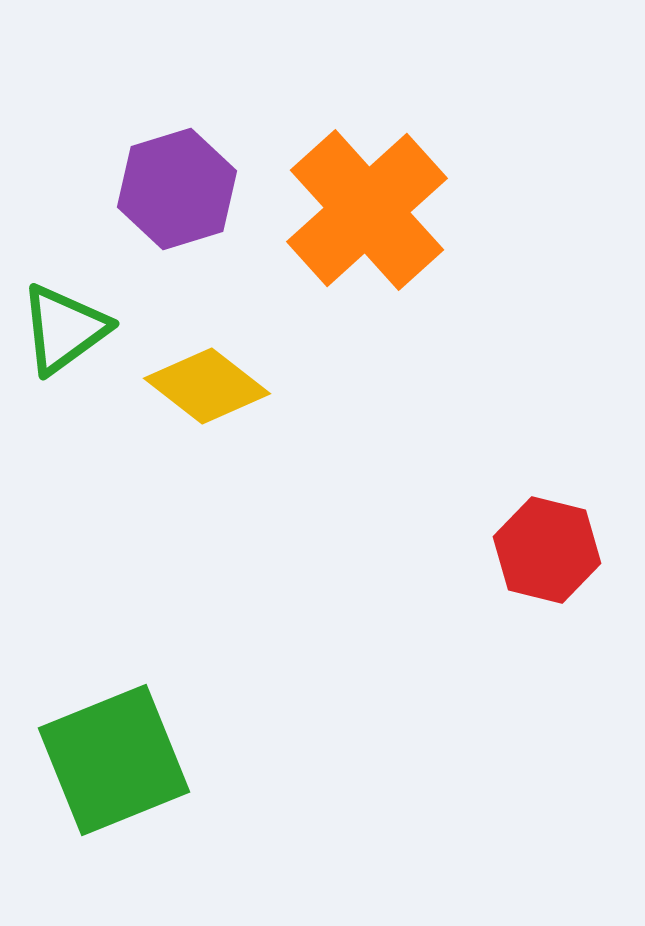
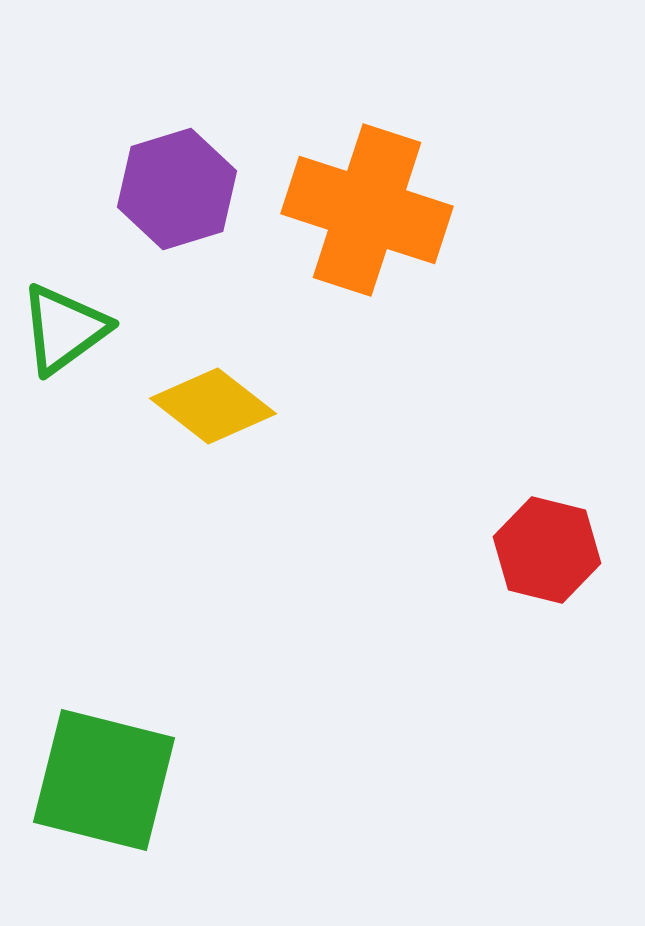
orange cross: rotated 30 degrees counterclockwise
yellow diamond: moved 6 px right, 20 px down
green square: moved 10 px left, 20 px down; rotated 36 degrees clockwise
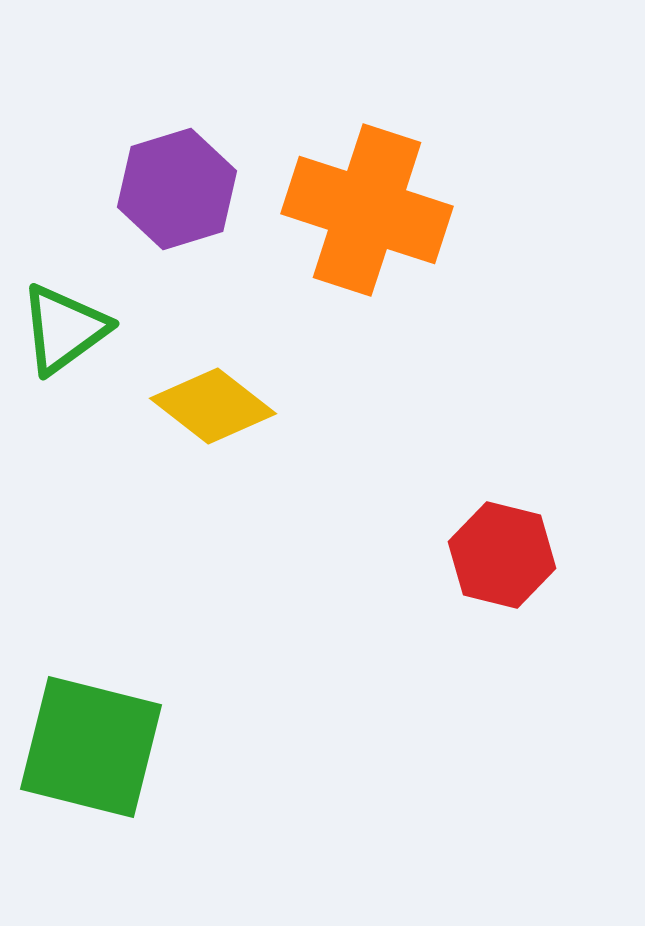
red hexagon: moved 45 px left, 5 px down
green square: moved 13 px left, 33 px up
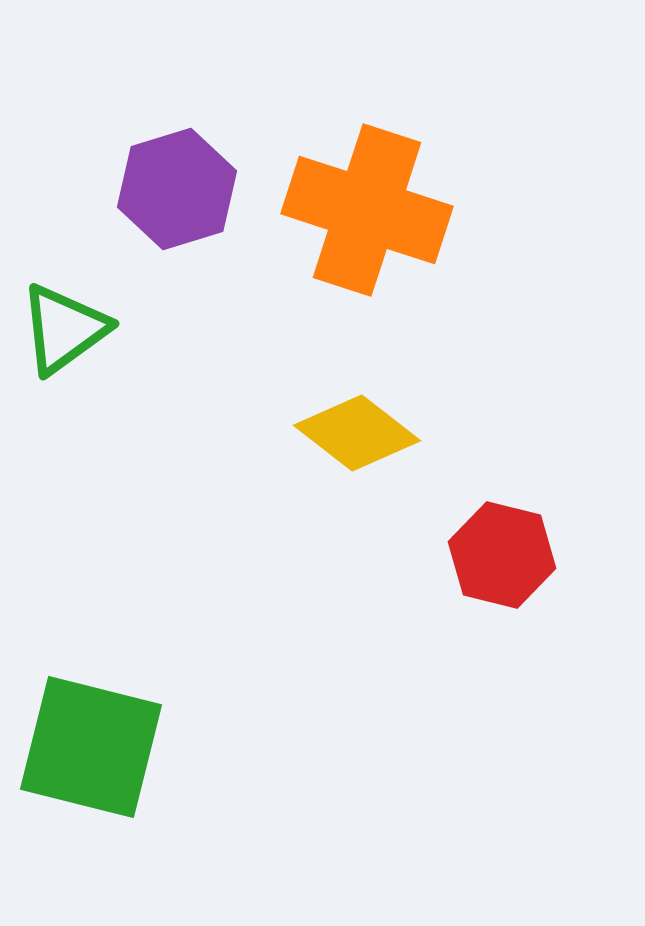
yellow diamond: moved 144 px right, 27 px down
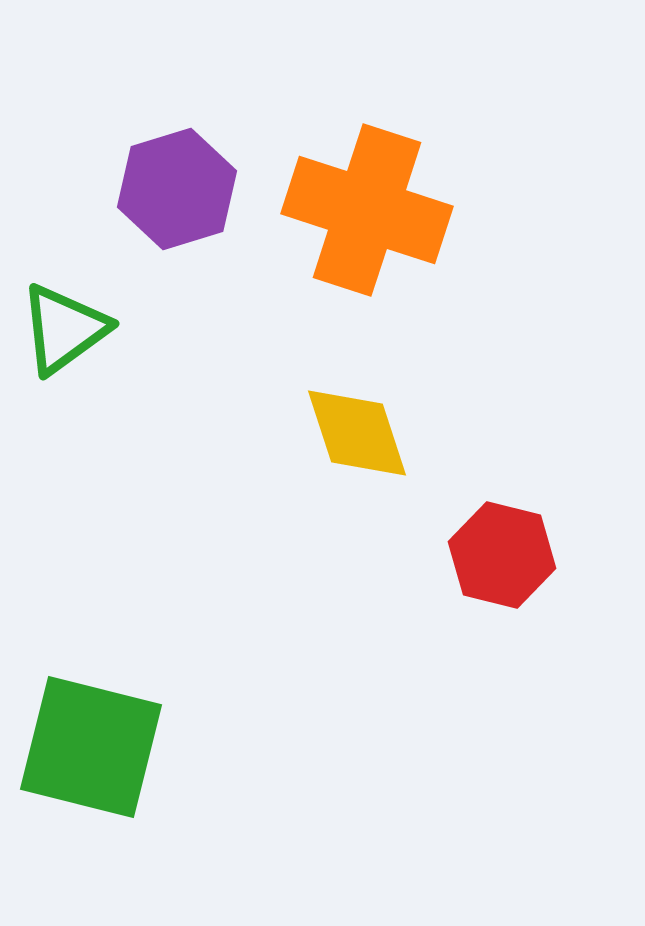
yellow diamond: rotated 34 degrees clockwise
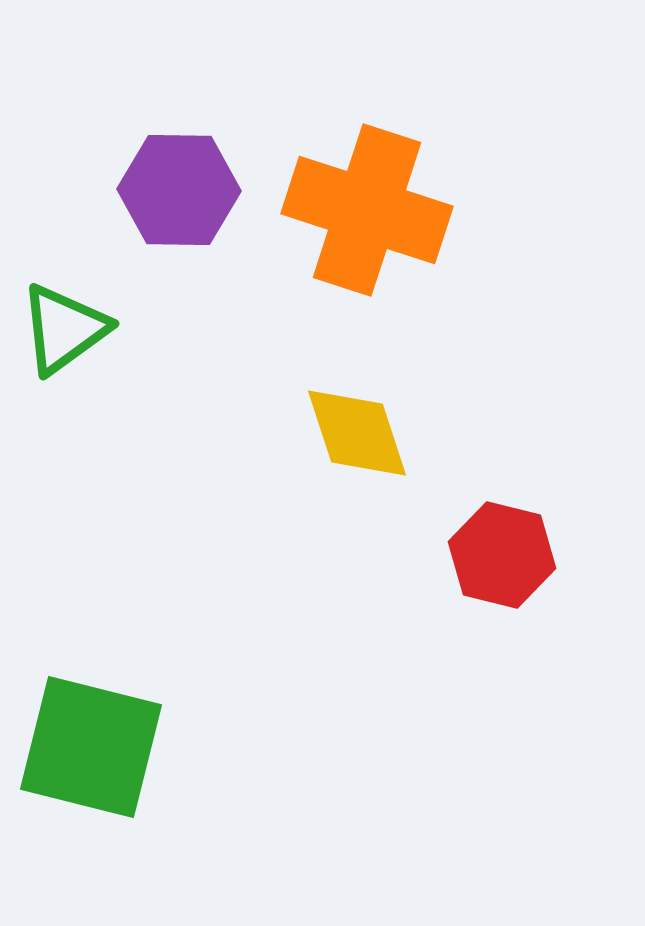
purple hexagon: moved 2 px right, 1 px down; rotated 18 degrees clockwise
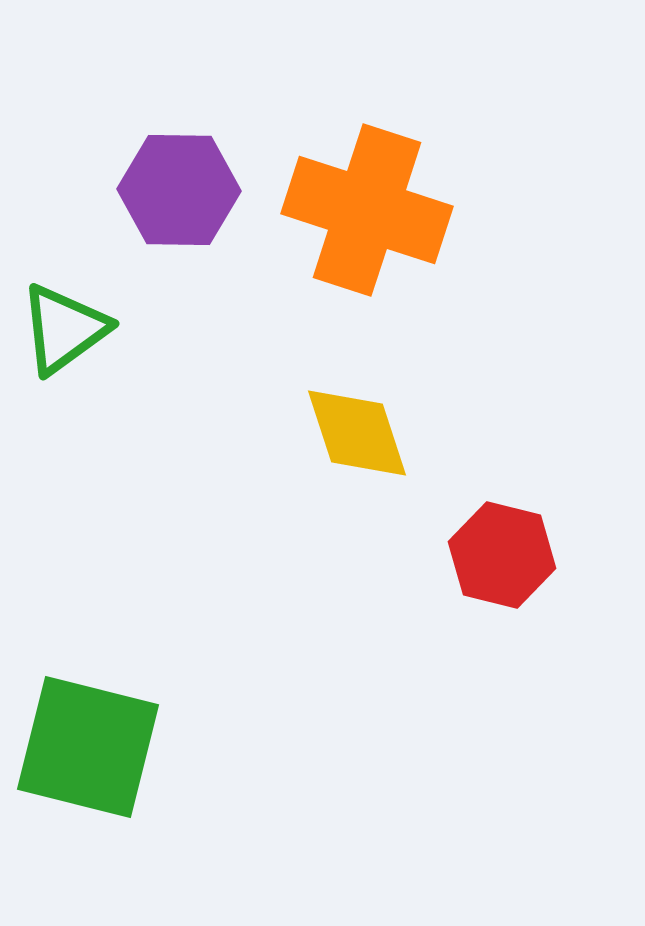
green square: moved 3 px left
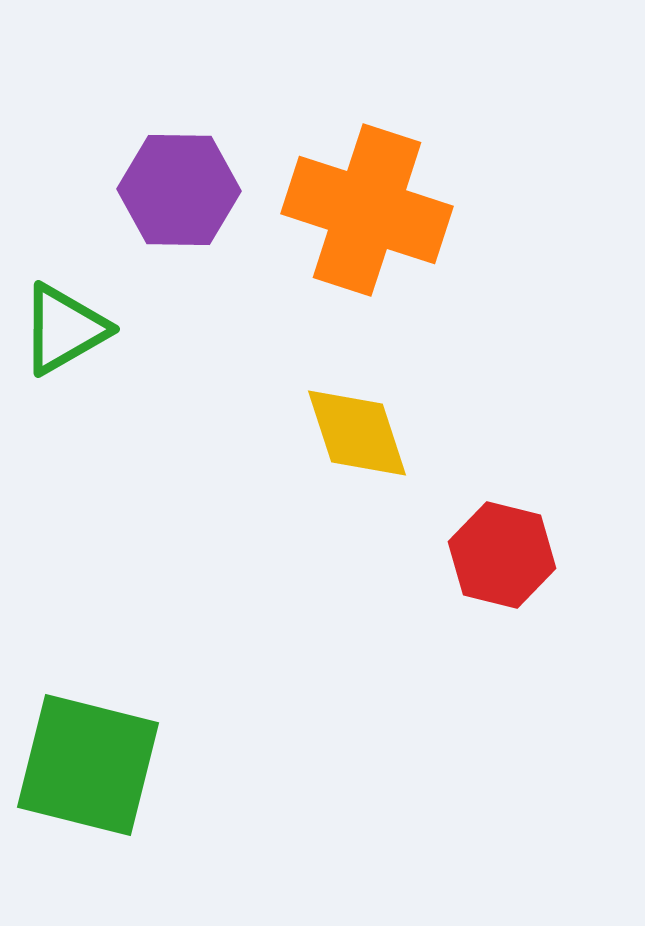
green triangle: rotated 6 degrees clockwise
green square: moved 18 px down
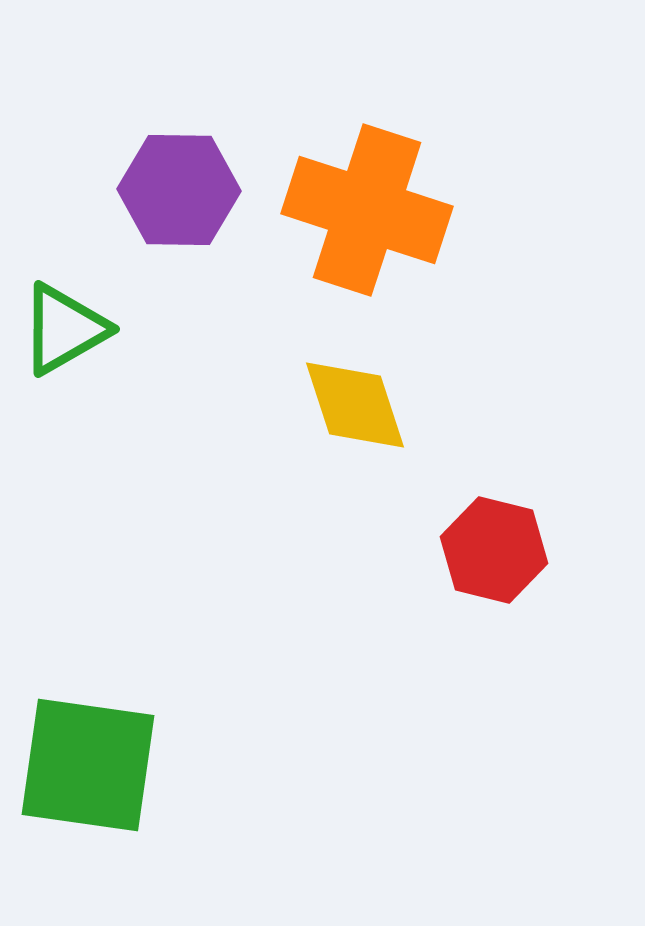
yellow diamond: moved 2 px left, 28 px up
red hexagon: moved 8 px left, 5 px up
green square: rotated 6 degrees counterclockwise
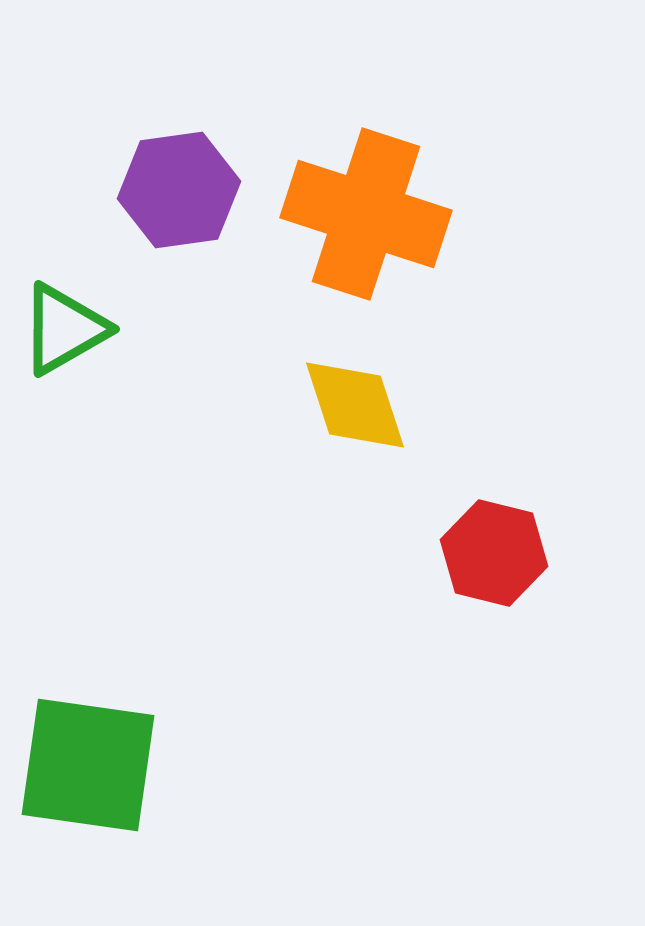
purple hexagon: rotated 9 degrees counterclockwise
orange cross: moved 1 px left, 4 px down
red hexagon: moved 3 px down
